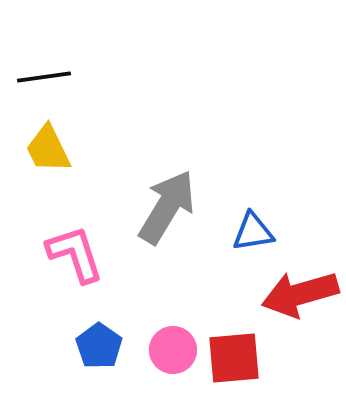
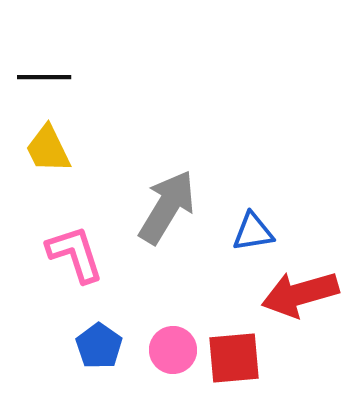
black line: rotated 8 degrees clockwise
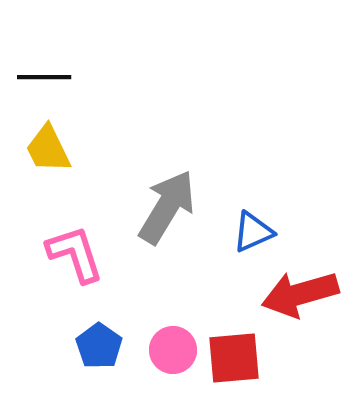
blue triangle: rotated 15 degrees counterclockwise
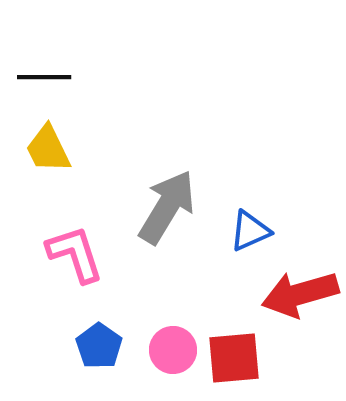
blue triangle: moved 3 px left, 1 px up
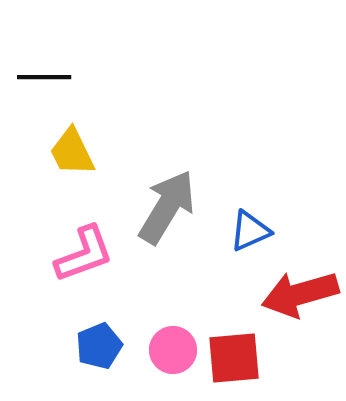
yellow trapezoid: moved 24 px right, 3 px down
pink L-shape: moved 9 px right; rotated 88 degrees clockwise
blue pentagon: rotated 15 degrees clockwise
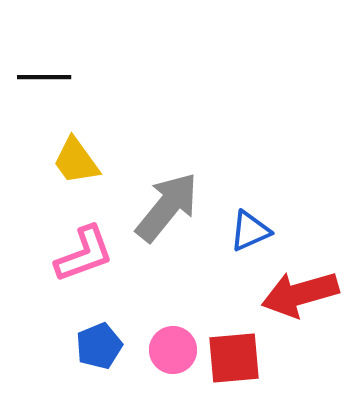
yellow trapezoid: moved 4 px right, 9 px down; rotated 10 degrees counterclockwise
gray arrow: rotated 8 degrees clockwise
